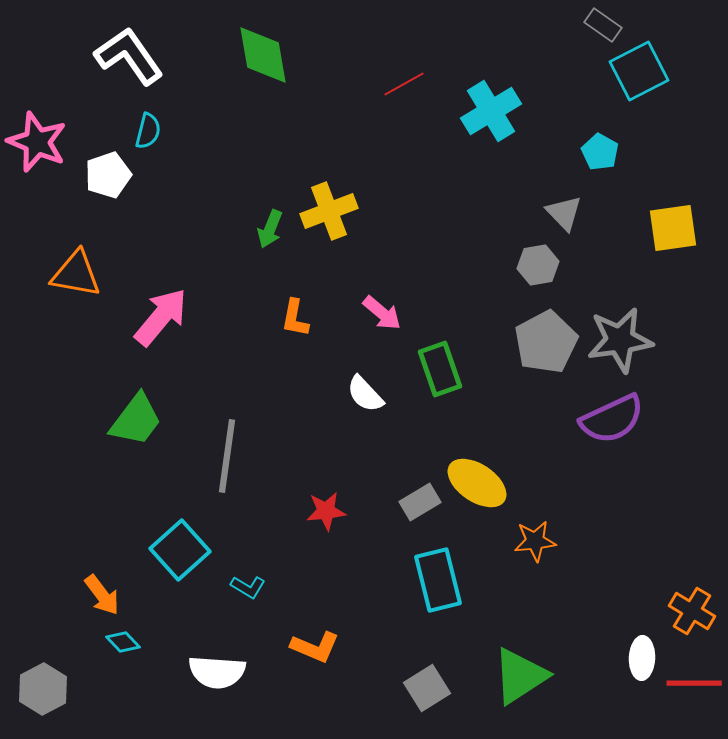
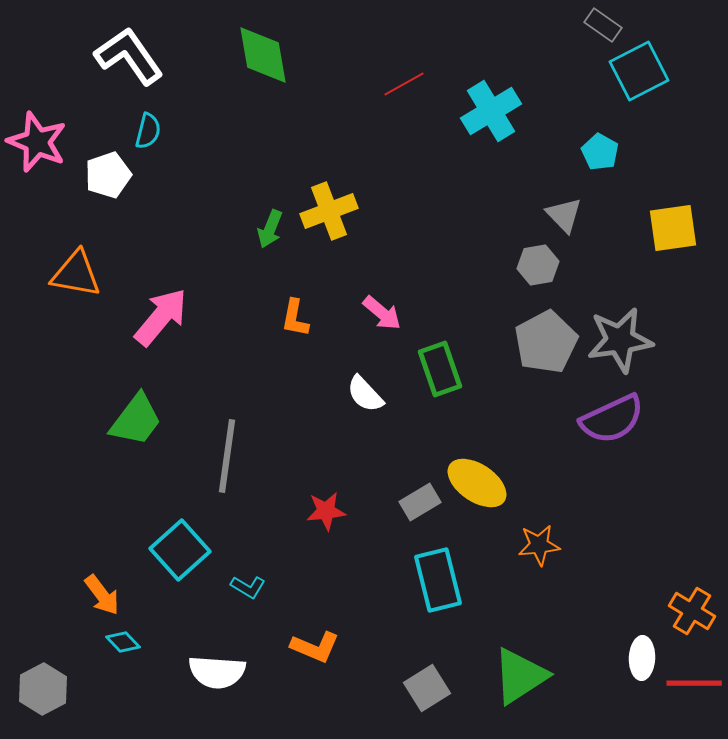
gray triangle at (564, 213): moved 2 px down
orange star at (535, 541): moved 4 px right, 4 px down
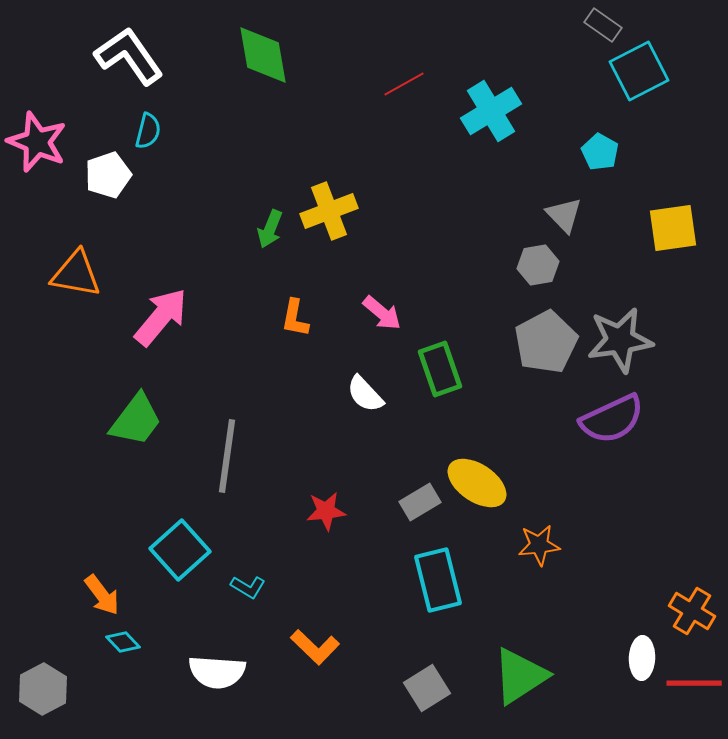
orange L-shape at (315, 647): rotated 21 degrees clockwise
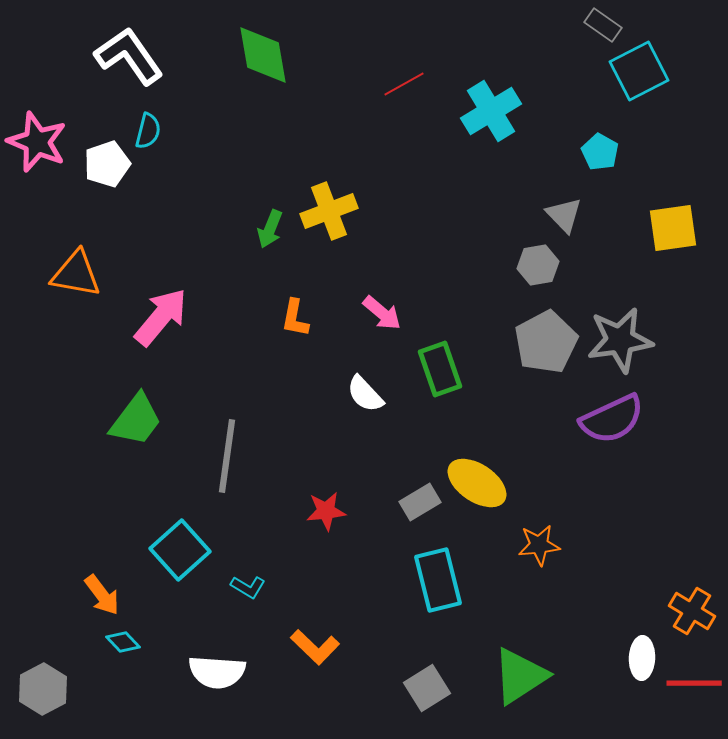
white pentagon at (108, 175): moved 1 px left, 11 px up
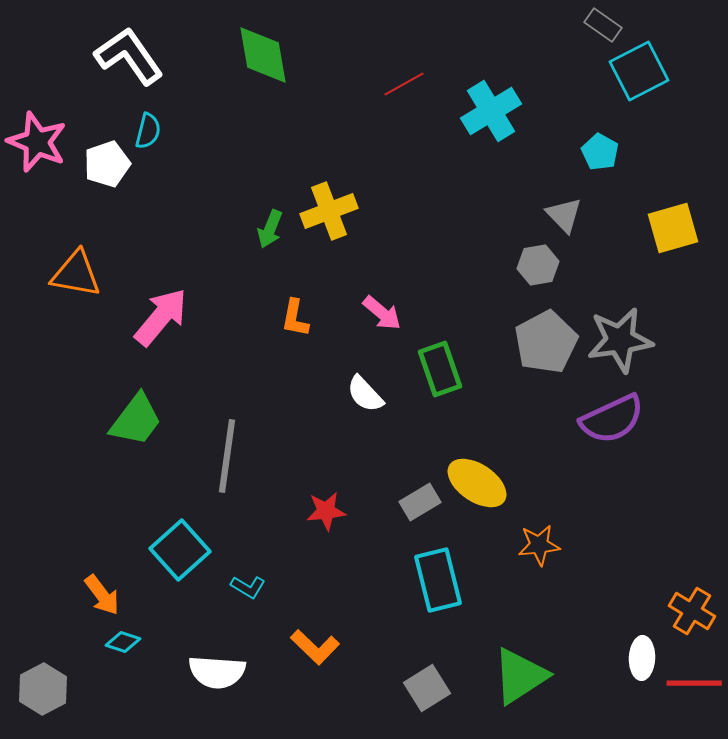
yellow square at (673, 228): rotated 8 degrees counterclockwise
cyan diamond at (123, 642): rotated 28 degrees counterclockwise
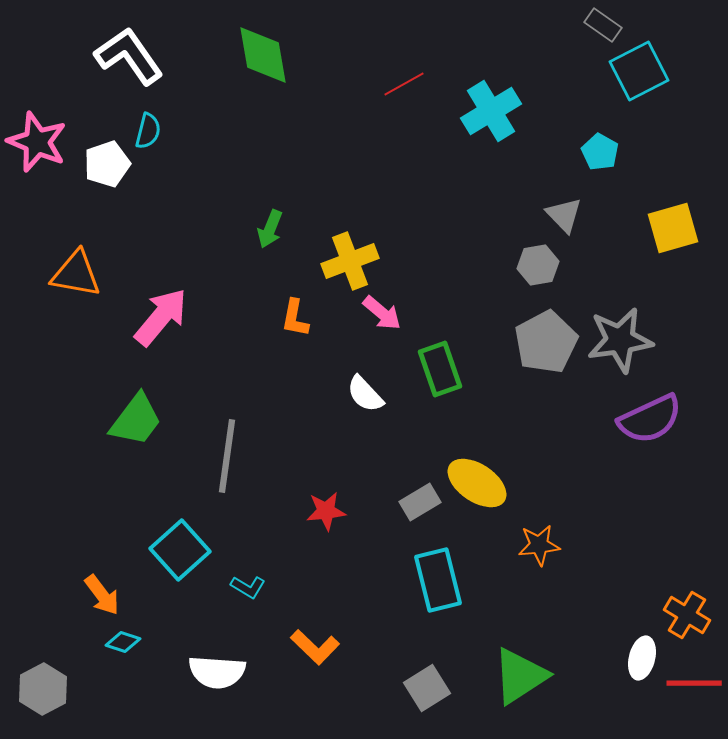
yellow cross at (329, 211): moved 21 px right, 50 px down
purple semicircle at (612, 419): moved 38 px right
orange cross at (692, 611): moved 5 px left, 4 px down
white ellipse at (642, 658): rotated 12 degrees clockwise
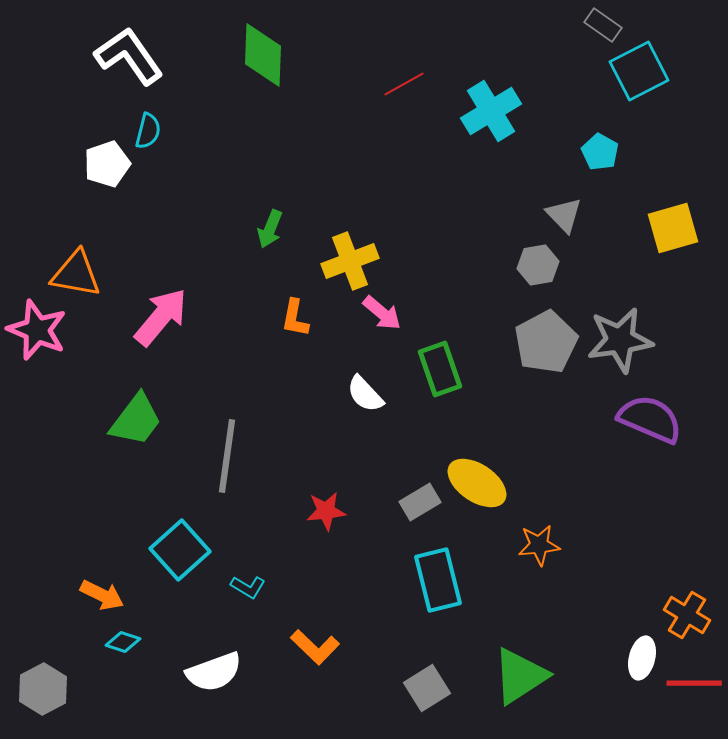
green diamond at (263, 55): rotated 12 degrees clockwise
pink star at (37, 142): moved 188 px down
purple semicircle at (650, 419): rotated 132 degrees counterclockwise
orange arrow at (102, 595): rotated 27 degrees counterclockwise
white semicircle at (217, 672): moved 3 px left; rotated 24 degrees counterclockwise
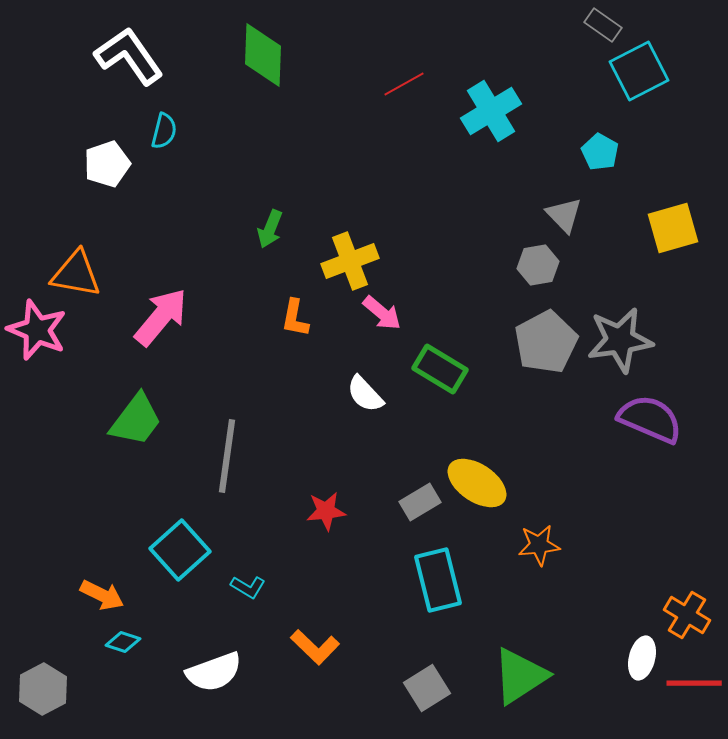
cyan semicircle at (148, 131): moved 16 px right
green rectangle at (440, 369): rotated 40 degrees counterclockwise
